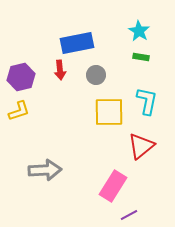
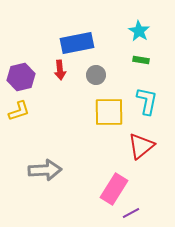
green rectangle: moved 3 px down
pink rectangle: moved 1 px right, 3 px down
purple line: moved 2 px right, 2 px up
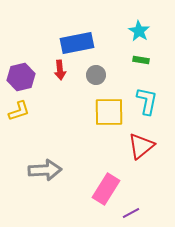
pink rectangle: moved 8 px left
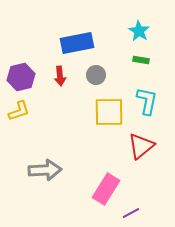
red arrow: moved 6 px down
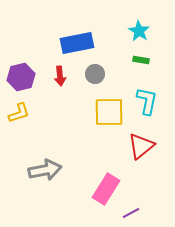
gray circle: moved 1 px left, 1 px up
yellow L-shape: moved 2 px down
gray arrow: rotated 8 degrees counterclockwise
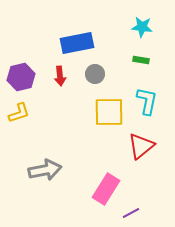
cyan star: moved 3 px right, 4 px up; rotated 25 degrees counterclockwise
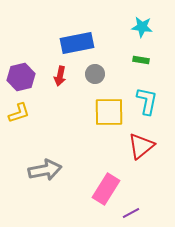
red arrow: rotated 18 degrees clockwise
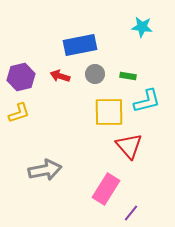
blue rectangle: moved 3 px right, 2 px down
green rectangle: moved 13 px left, 16 px down
red arrow: rotated 96 degrees clockwise
cyan L-shape: rotated 64 degrees clockwise
red triangle: moved 12 px left; rotated 32 degrees counterclockwise
purple line: rotated 24 degrees counterclockwise
